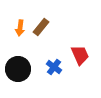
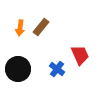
blue cross: moved 3 px right, 2 px down
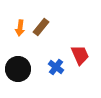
blue cross: moved 1 px left, 2 px up
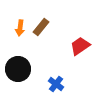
red trapezoid: moved 9 px up; rotated 100 degrees counterclockwise
blue cross: moved 17 px down
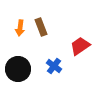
brown rectangle: rotated 60 degrees counterclockwise
blue cross: moved 2 px left, 18 px up
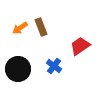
orange arrow: rotated 49 degrees clockwise
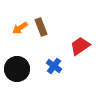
black circle: moved 1 px left
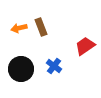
orange arrow: moved 1 px left; rotated 21 degrees clockwise
red trapezoid: moved 5 px right
black circle: moved 4 px right
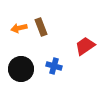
blue cross: rotated 21 degrees counterclockwise
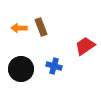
orange arrow: rotated 14 degrees clockwise
